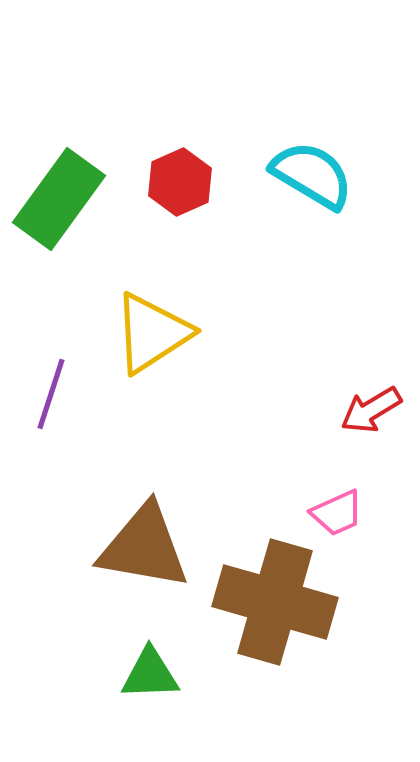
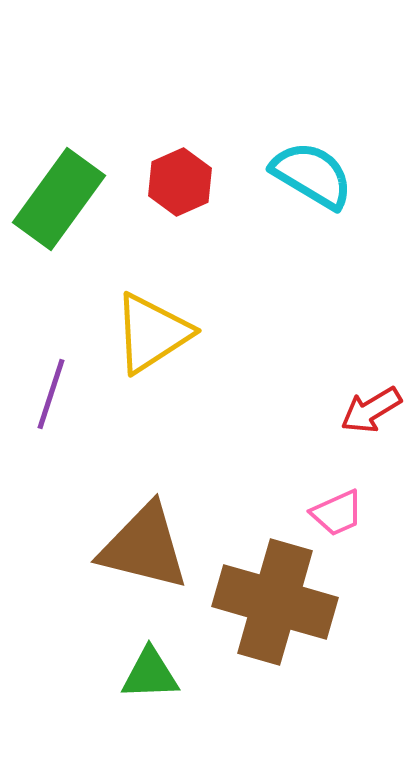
brown triangle: rotated 4 degrees clockwise
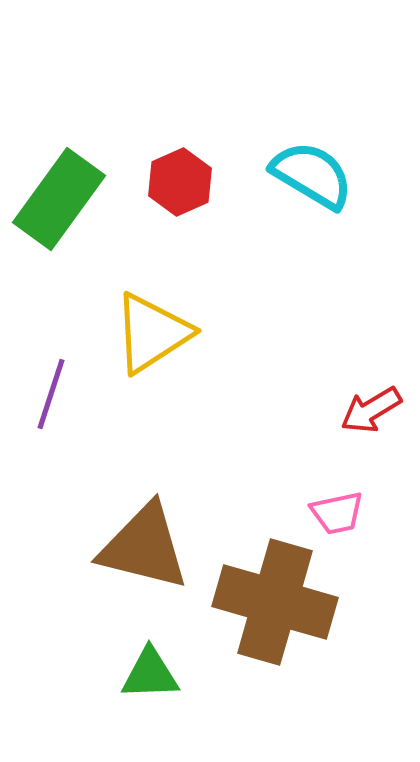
pink trapezoid: rotated 12 degrees clockwise
